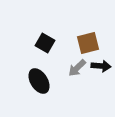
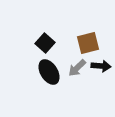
black square: rotated 12 degrees clockwise
black ellipse: moved 10 px right, 9 px up
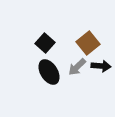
brown square: rotated 25 degrees counterclockwise
gray arrow: moved 1 px up
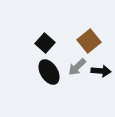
brown square: moved 1 px right, 2 px up
black arrow: moved 5 px down
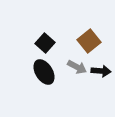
gray arrow: rotated 108 degrees counterclockwise
black ellipse: moved 5 px left
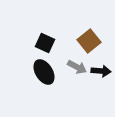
black square: rotated 18 degrees counterclockwise
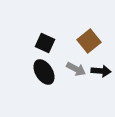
gray arrow: moved 1 px left, 2 px down
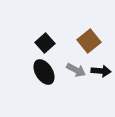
black square: rotated 24 degrees clockwise
gray arrow: moved 1 px down
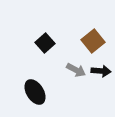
brown square: moved 4 px right
black ellipse: moved 9 px left, 20 px down
